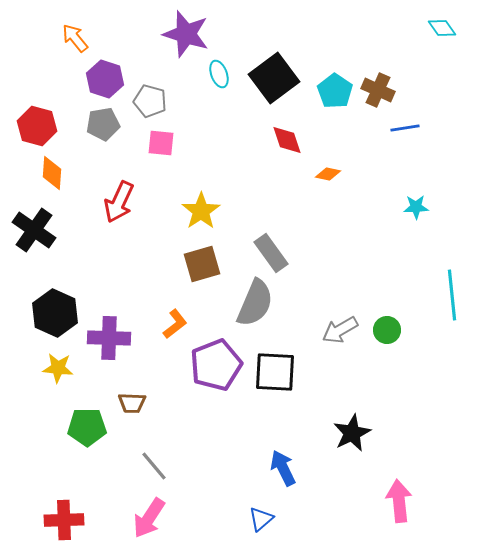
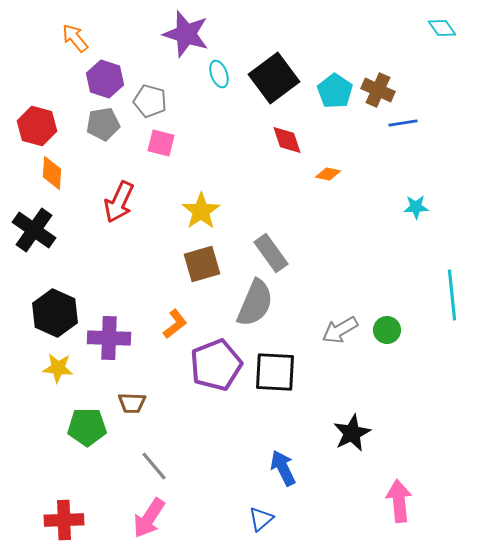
blue line at (405, 128): moved 2 px left, 5 px up
pink square at (161, 143): rotated 8 degrees clockwise
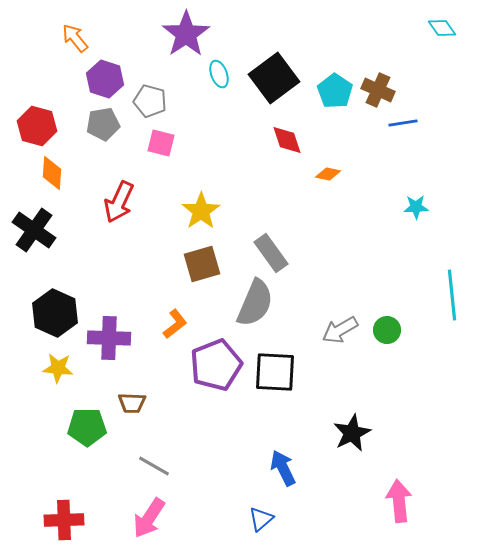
purple star at (186, 34): rotated 21 degrees clockwise
gray line at (154, 466): rotated 20 degrees counterclockwise
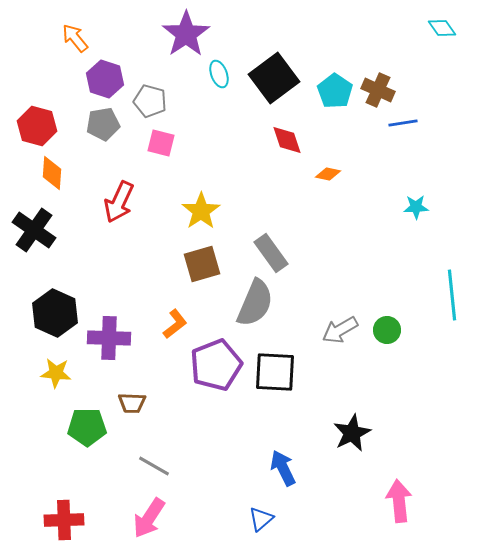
yellow star at (58, 368): moved 2 px left, 5 px down
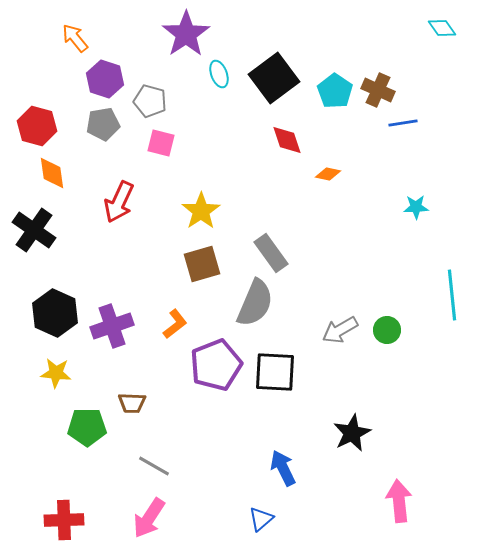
orange diamond at (52, 173): rotated 12 degrees counterclockwise
purple cross at (109, 338): moved 3 px right, 12 px up; rotated 21 degrees counterclockwise
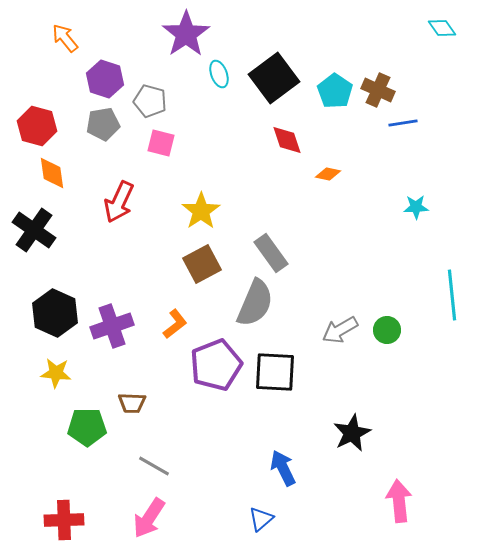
orange arrow at (75, 38): moved 10 px left
brown square at (202, 264): rotated 12 degrees counterclockwise
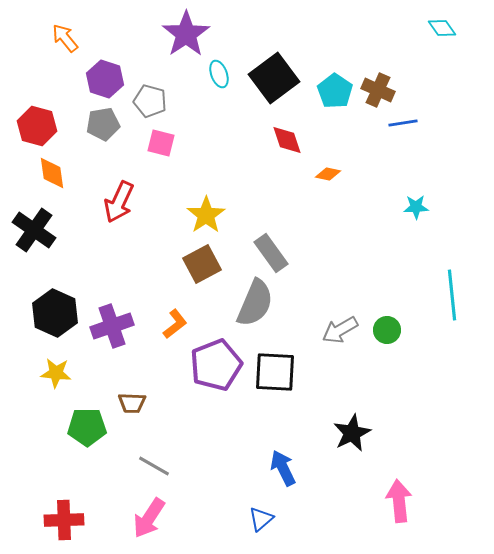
yellow star at (201, 211): moved 5 px right, 4 px down
